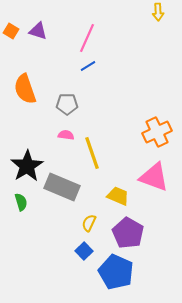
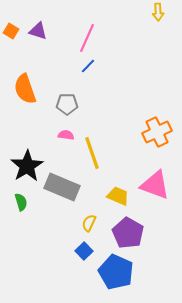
blue line: rotated 14 degrees counterclockwise
pink triangle: moved 1 px right, 8 px down
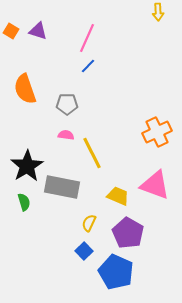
yellow line: rotated 8 degrees counterclockwise
gray rectangle: rotated 12 degrees counterclockwise
green semicircle: moved 3 px right
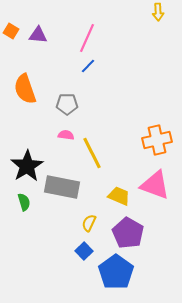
purple triangle: moved 4 px down; rotated 12 degrees counterclockwise
orange cross: moved 8 px down; rotated 12 degrees clockwise
yellow trapezoid: moved 1 px right
blue pentagon: rotated 12 degrees clockwise
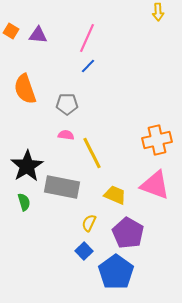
yellow trapezoid: moved 4 px left, 1 px up
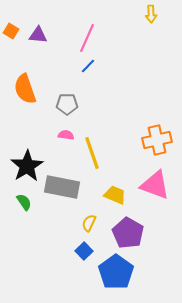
yellow arrow: moved 7 px left, 2 px down
yellow line: rotated 8 degrees clockwise
green semicircle: rotated 18 degrees counterclockwise
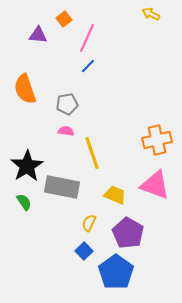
yellow arrow: rotated 120 degrees clockwise
orange square: moved 53 px right, 12 px up; rotated 21 degrees clockwise
gray pentagon: rotated 10 degrees counterclockwise
pink semicircle: moved 4 px up
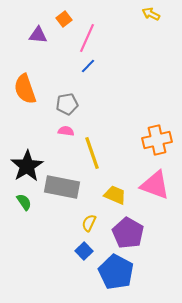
blue pentagon: rotated 8 degrees counterclockwise
